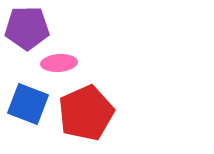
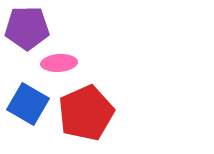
blue square: rotated 9 degrees clockwise
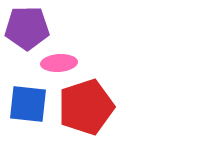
blue square: rotated 24 degrees counterclockwise
red pentagon: moved 6 px up; rotated 6 degrees clockwise
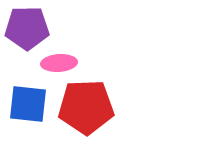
red pentagon: rotated 16 degrees clockwise
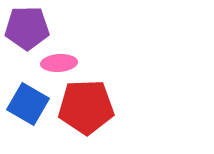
blue square: rotated 24 degrees clockwise
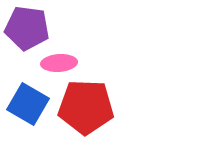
purple pentagon: rotated 9 degrees clockwise
red pentagon: rotated 4 degrees clockwise
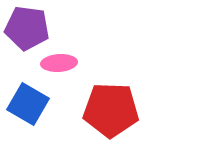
red pentagon: moved 25 px right, 3 px down
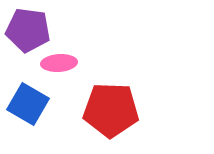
purple pentagon: moved 1 px right, 2 px down
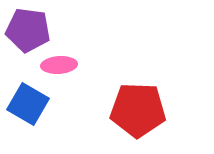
pink ellipse: moved 2 px down
red pentagon: moved 27 px right
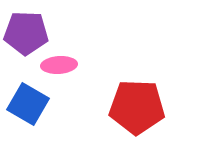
purple pentagon: moved 2 px left, 3 px down; rotated 6 degrees counterclockwise
red pentagon: moved 1 px left, 3 px up
